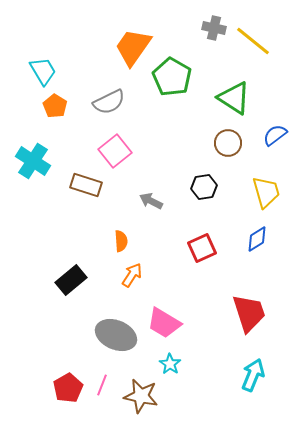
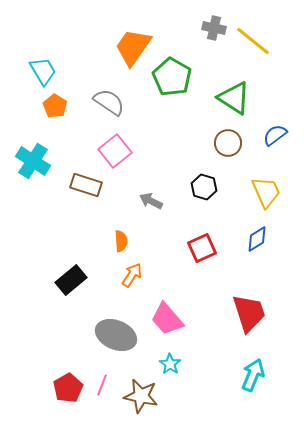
gray semicircle: rotated 120 degrees counterclockwise
black hexagon: rotated 25 degrees clockwise
yellow trapezoid: rotated 8 degrees counterclockwise
pink trapezoid: moved 3 px right, 4 px up; rotated 18 degrees clockwise
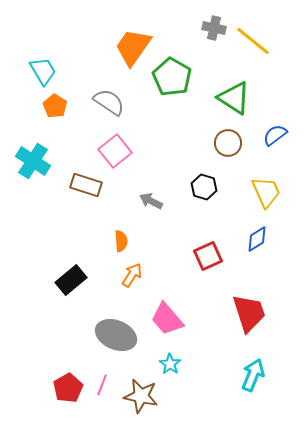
red square: moved 6 px right, 8 px down
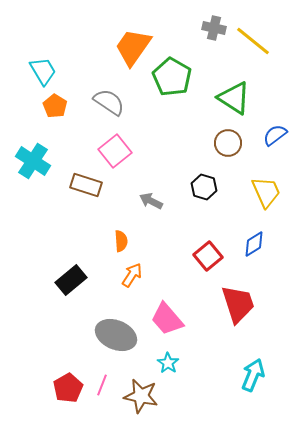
blue diamond: moved 3 px left, 5 px down
red square: rotated 16 degrees counterclockwise
red trapezoid: moved 11 px left, 9 px up
cyan star: moved 2 px left, 1 px up
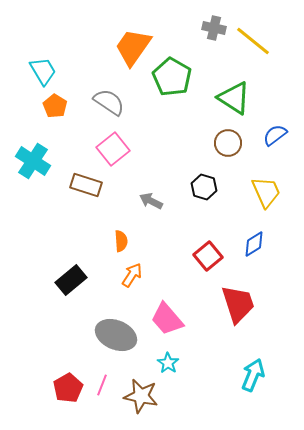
pink square: moved 2 px left, 2 px up
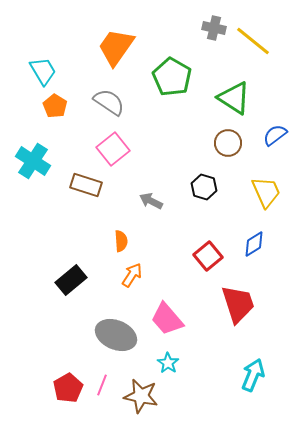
orange trapezoid: moved 17 px left
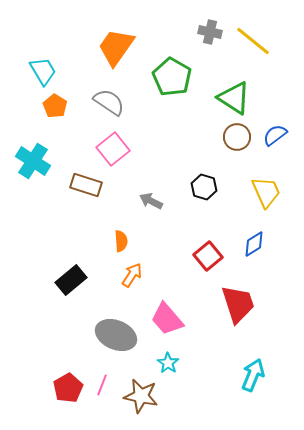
gray cross: moved 4 px left, 4 px down
brown circle: moved 9 px right, 6 px up
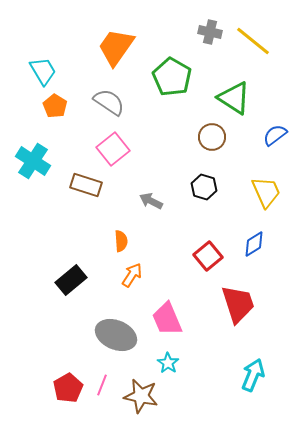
brown circle: moved 25 px left
pink trapezoid: rotated 18 degrees clockwise
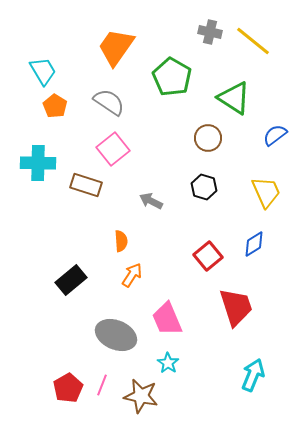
brown circle: moved 4 px left, 1 px down
cyan cross: moved 5 px right, 2 px down; rotated 32 degrees counterclockwise
red trapezoid: moved 2 px left, 3 px down
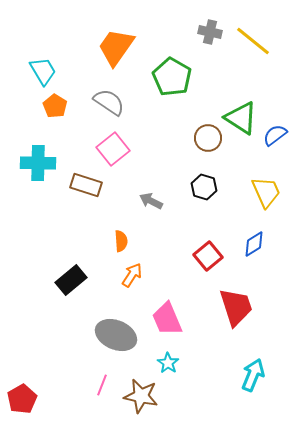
green triangle: moved 7 px right, 20 px down
red pentagon: moved 46 px left, 11 px down
